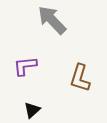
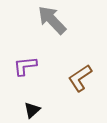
brown L-shape: rotated 40 degrees clockwise
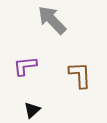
brown L-shape: moved 3 px up; rotated 120 degrees clockwise
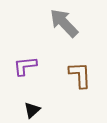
gray arrow: moved 12 px right, 3 px down
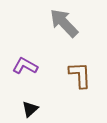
purple L-shape: rotated 35 degrees clockwise
black triangle: moved 2 px left, 1 px up
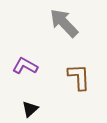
brown L-shape: moved 1 px left, 2 px down
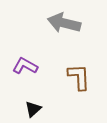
gray arrow: rotated 32 degrees counterclockwise
black triangle: moved 3 px right
